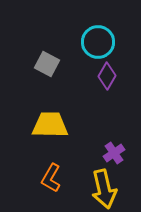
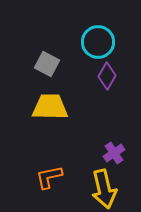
yellow trapezoid: moved 18 px up
orange L-shape: moved 2 px left, 1 px up; rotated 48 degrees clockwise
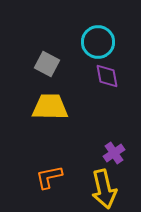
purple diamond: rotated 40 degrees counterclockwise
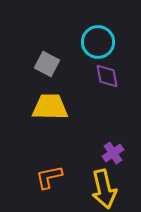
purple cross: moved 1 px left
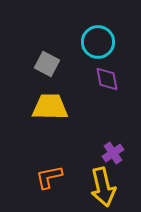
purple diamond: moved 3 px down
yellow arrow: moved 1 px left, 2 px up
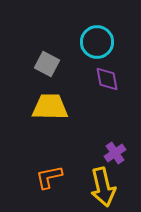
cyan circle: moved 1 px left
purple cross: moved 2 px right
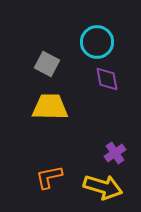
yellow arrow: rotated 60 degrees counterclockwise
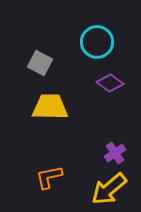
gray square: moved 7 px left, 1 px up
purple diamond: moved 3 px right, 4 px down; rotated 44 degrees counterclockwise
yellow arrow: moved 6 px right, 2 px down; rotated 123 degrees clockwise
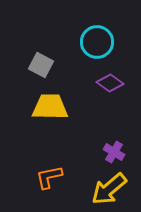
gray square: moved 1 px right, 2 px down
purple cross: moved 1 px left, 1 px up; rotated 25 degrees counterclockwise
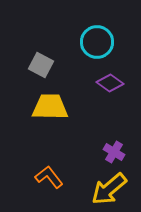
orange L-shape: rotated 64 degrees clockwise
